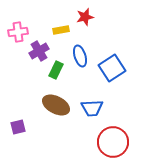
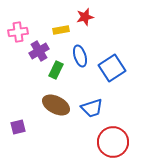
blue trapezoid: rotated 15 degrees counterclockwise
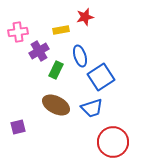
blue square: moved 11 px left, 9 px down
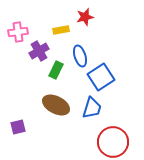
blue trapezoid: rotated 55 degrees counterclockwise
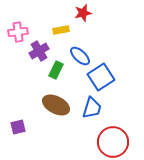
red star: moved 2 px left, 4 px up
blue ellipse: rotated 30 degrees counterclockwise
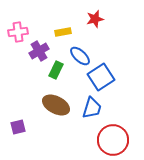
red star: moved 12 px right, 6 px down
yellow rectangle: moved 2 px right, 2 px down
red circle: moved 2 px up
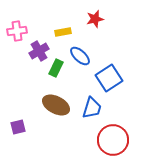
pink cross: moved 1 px left, 1 px up
green rectangle: moved 2 px up
blue square: moved 8 px right, 1 px down
